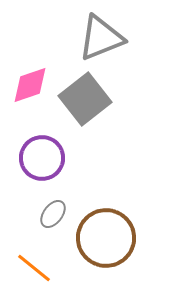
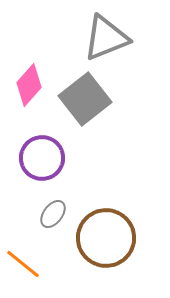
gray triangle: moved 5 px right
pink diamond: moved 1 px left; rotated 30 degrees counterclockwise
orange line: moved 11 px left, 4 px up
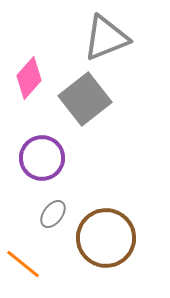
pink diamond: moved 7 px up
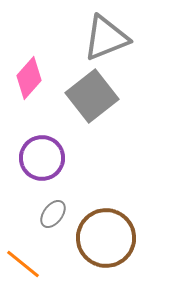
gray square: moved 7 px right, 3 px up
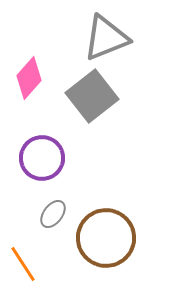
orange line: rotated 18 degrees clockwise
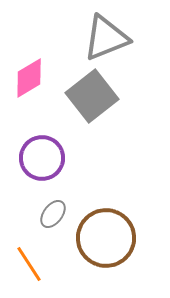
pink diamond: rotated 18 degrees clockwise
orange line: moved 6 px right
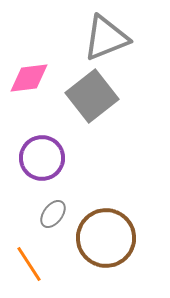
pink diamond: rotated 24 degrees clockwise
